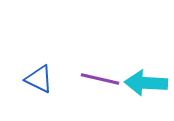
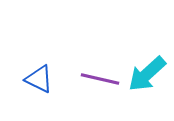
cyan arrow: moved 1 px right, 9 px up; rotated 45 degrees counterclockwise
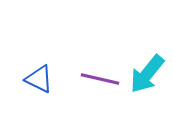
cyan arrow: rotated 9 degrees counterclockwise
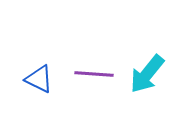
purple line: moved 6 px left, 5 px up; rotated 9 degrees counterclockwise
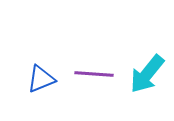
blue triangle: moved 2 px right; rotated 48 degrees counterclockwise
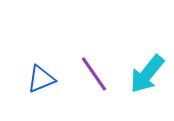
purple line: rotated 51 degrees clockwise
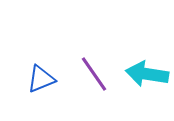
cyan arrow: rotated 60 degrees clockwise
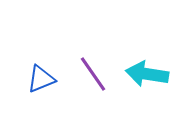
purple line: moved 1 px left
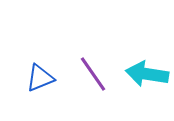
blue triangle: moved 1 px left, 1 px up
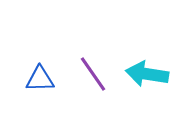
blue triangle: moved 1 px down; rotated 20 degrees clockwise
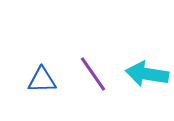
blue triangle: moved 2 px right, 1 px down
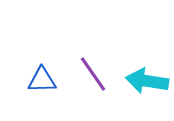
cyan arrow: moved 7 px down
